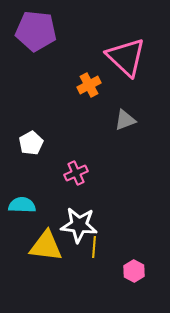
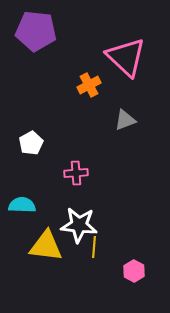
pink cross: rotated 20 degrees clockwise
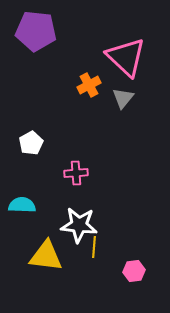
gray triangle: moved 2 px left, 22 px up; rotated 30 degrees counterclockwise
yellow triangle: moved 10 px down
pink hexagon: rotated 25 degrees clockwise
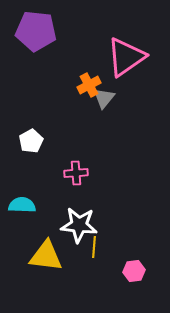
pink triangle: rotated 42 degrees clockwise
gray triangle: moved 19 px left
white pentagon: moved 2 px up
